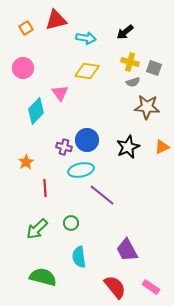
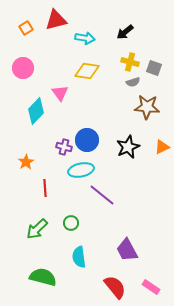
cyan arrow: moved 1 px left
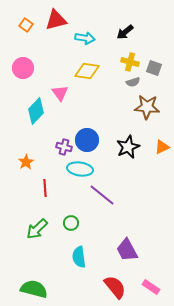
orange square: moved 3 px up; rotated 24 degrees counterclockwise
cyan ellipse: moved 1 px left, 1 px up; rotated 20 degrees clockwise
green semicircle: moved 9 px left, 12 px down
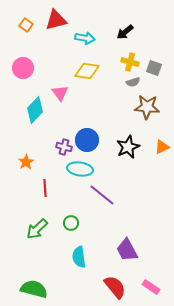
cyan diamond: moved 1 px left, 1 px up
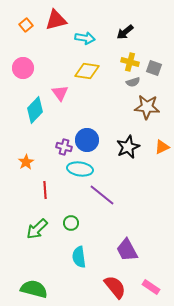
orange square: rotated 16 degrees clockwise
red line: moved 2 px down
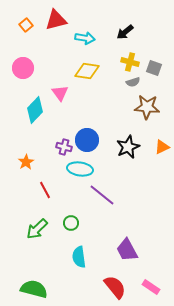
red line: rotated 24 degrees counterclockwise
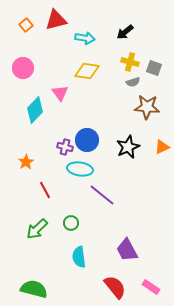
purple cross: moved 1 px right
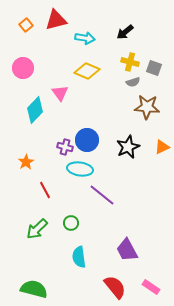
yellow diamond: rotated 15 degrees clockwise
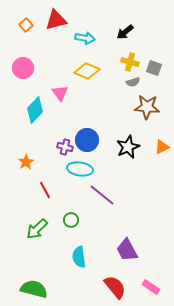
green circle: moved 3 px up
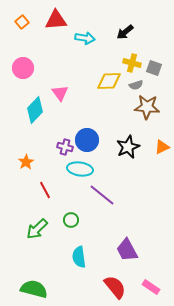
red triangle: rotated 10 degrees clockwise
orange square: moved 4 px left, 3 px up
yellow cross: moved 2 px right, 1 px down
yellow diamond: moved 22 px right, 10 px down; rotated 25 degrees counterclockwise
gray semicircle: moved 3 px right, 3 px down
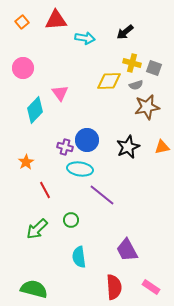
brown star: rotated 15 degrees counterclockwise
orange triangle: rotated 14 degrees clockwise
red semicircle: moved 1 px left; rotated 35 degrees clockwise
